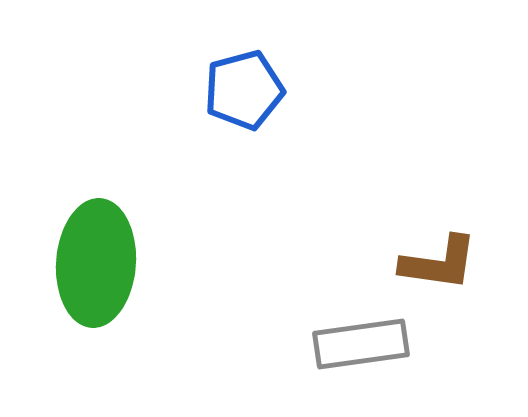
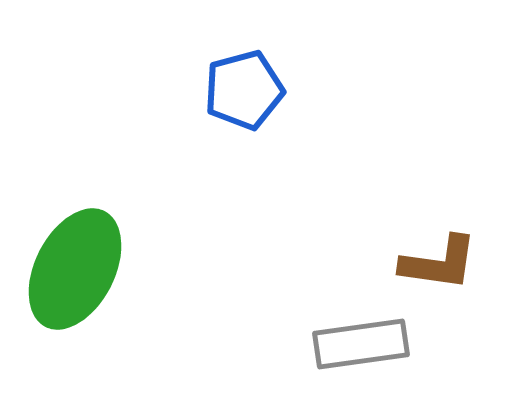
green ellipse: moved 21 px left, 6 px down; rotated 23 degrees clockwise
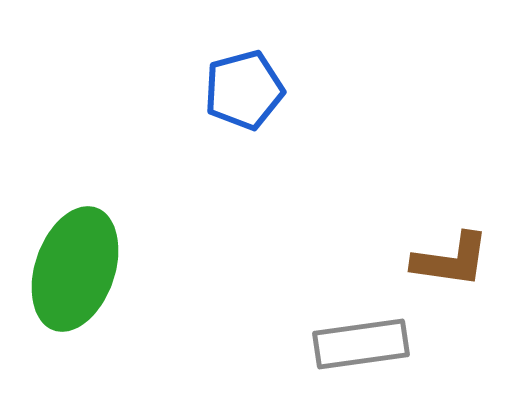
brown L-shape: moved 12 px right, 3 px up
green ellipse: rotated 8 degrees counterclockwise
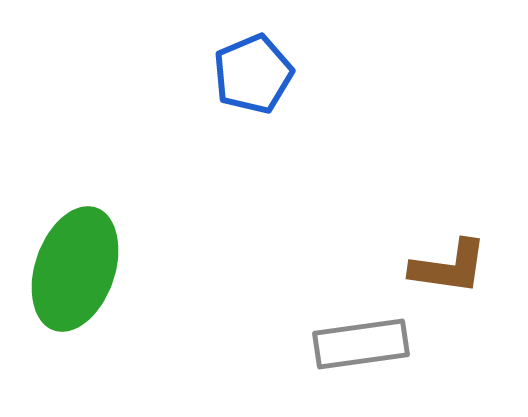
blue pentagon: moved 9 px right, 16 px up; rotated 8 degrees counterclockwise
brown L-shape: moved 2 px left, 7 px down
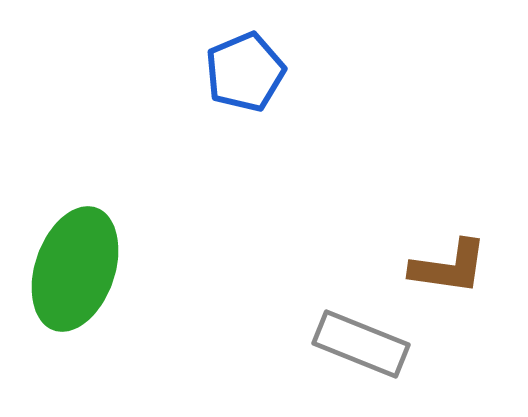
blue pentagon: moved 8 px left, 2 px up
gray rectangle: rotated 30 degrees clockwise
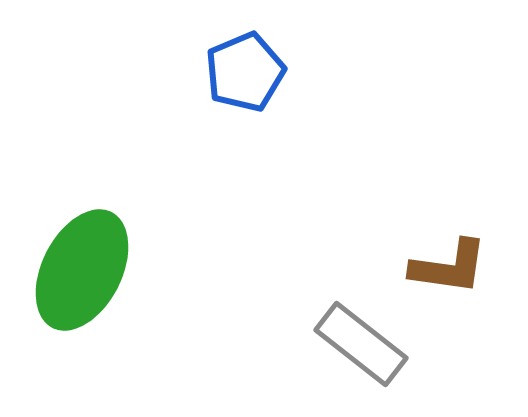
green ellipse: moved 7 px right, 1 px down; rotated 8 degrees clockwise
gray rectangle: rotated 16 degrees clockwise
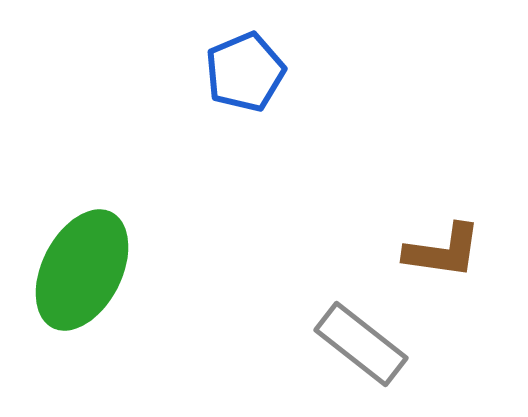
brown L-shape: moved 6 px left, 16 px up
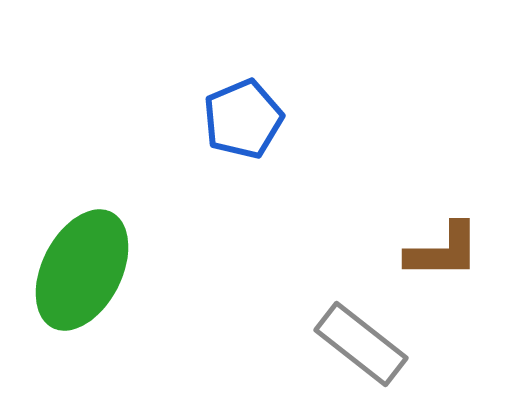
blue pentagon: moved 2 px left, 47 px down
brown L-shape: rotated 8 degrees counterclockwise
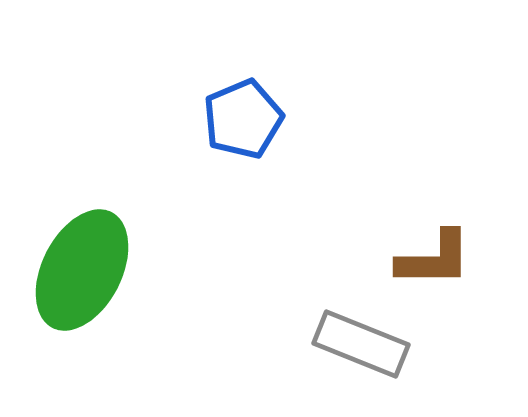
brown L-shape: moved 9 px left, 8 px down
gray rectangle: rotated 16 degrees counterclockwise
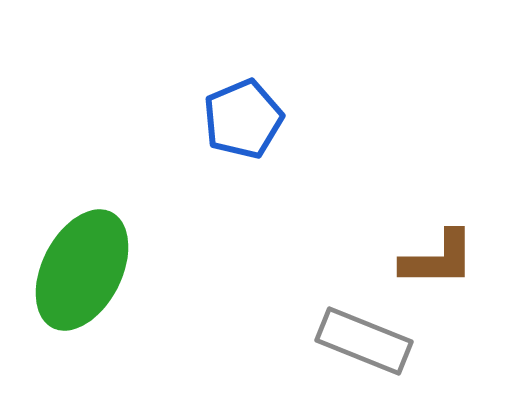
brown L-shape: moved 4 px right
gray rectangle: moved 3 px right, 3 px up
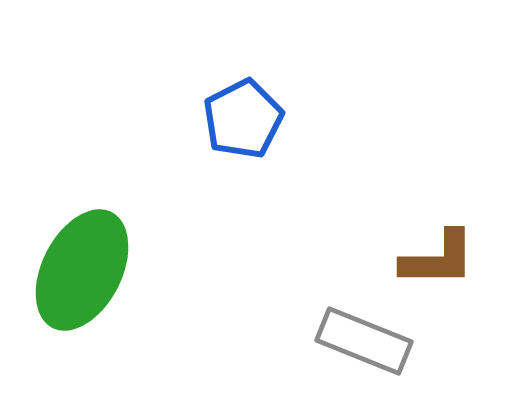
blue pentagon: rotated 4 degrees counterclockwise
